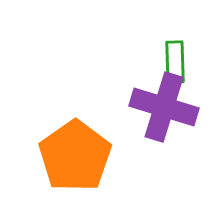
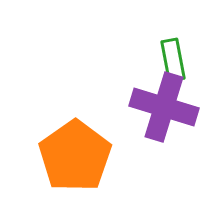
green rectangle: moved 2 px left, 2 px up; rotated 9 degrees counterclockwise
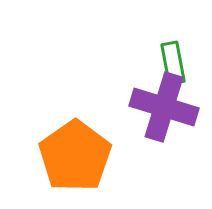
green rectangle: moved 3 px down
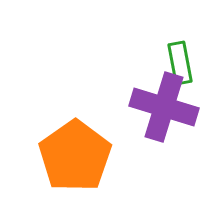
green rectangle: moved 7 px right
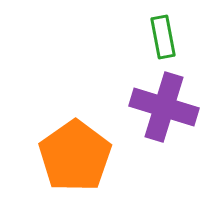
green rectangle: moved 17 px left, 26 px up
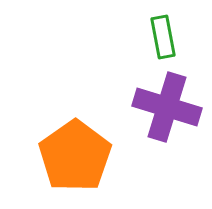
purple cross: moved 3 px right
